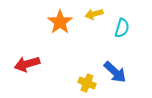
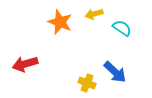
orange star: rotated 15 degrees counterclockwise
cyan semicircle: rotated 72 degrees counterclockwise
red arrow: moved 2 px left
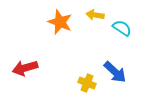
yellow arrow: moved 1 px right, 1 px down; rotated 24 degrees clockwise
red arrow: moved 4 px down
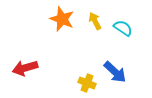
yellow arrow: moved 6 px down; rotated 54 degrees clockwise
orange star: moved 2 px right, 3 px up
cyan semicircle: moved 1 px right
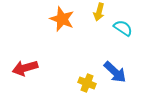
yellow arrow: moved 4 px right, 9 px up; rotated 138 degrees counterclockwise
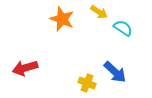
yellow arrow: rotated 72 degrees counterclockwise
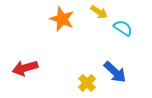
yellow cross: rotated 24 degrees clockwise
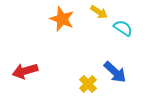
red arrow: moved 3 px down
yellow cross: moved 1 px right, 1 px down
